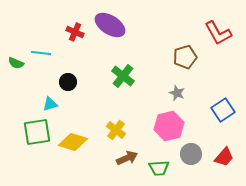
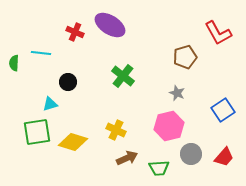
green semicircle: moved 2 px left; rotated 70 degrees clockwise
yellow cross: rotated 12 degrees counterclockwise
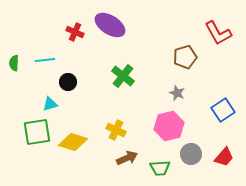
cyan line: moved 4 px right, 7 px down; rotated 12 degrees counterclockwise
green trapezoid: moved 1 px right
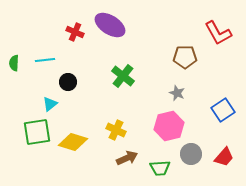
brown pentagon: rotated 15 degrees clockwise
cyan triangle: rotated 21 degrees counterclockwise
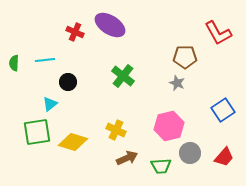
gray star: moved 10 px up
gray circle: moved 1 px left, 1 px up
green trapezoid: moved 1 px right, 2 px up
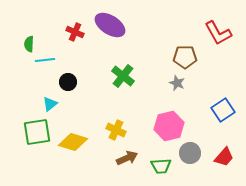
green semicircle: moved 15 px right, 19 px up
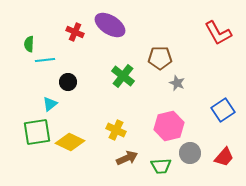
brown pentagon: moved 25 px left, 1 px down
yellow diamond: moved 3 px left; rotated 8 degrees clockwise
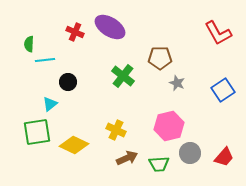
purple ellipse: moved 2 px down
blue square: moved 20 px up
yellow diamond: moved 4 px right, 3 px down
green trapezoid: moved 2 px left, 2 px up
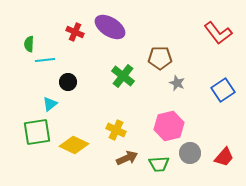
red L-shape: rotated 8 degrees counterclockwise
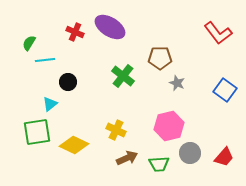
green semicircle: moved 1 px up; rotated 28 degrees clockwise
blue square: moved 2 px right; rotated 20 degrees counterclockwise
